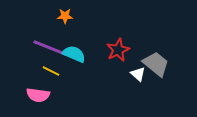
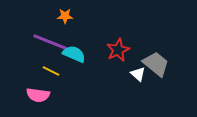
purple line: moved 6 px up
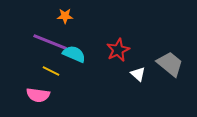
gray trapezoid: moved 14 px right
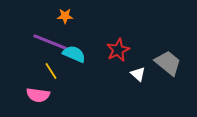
gray trapezoid: moved 2 px left, 1 px up
yellow line: rotated 30 degrees clockwise
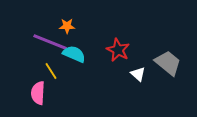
orange star: moved 2 px right, 10 px down
red star: rotated 20 degrees counterclockwise
pink semicircle: moved 2 px up; rotated 85 degrees clockwise
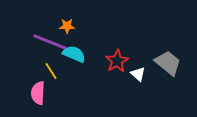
red star: moved 1 px left, 11 px down; rotated 15 degrees clockwise
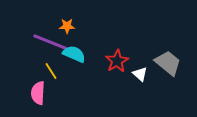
white triangle: moved 2 px right
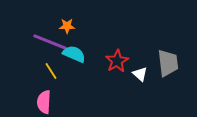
gray trapezoid: rotated 44 degrees clockwise
pink semicircle: moved 6 px right, 9 px down
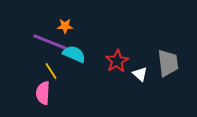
orange star: moved 2 px left
pink semicircle: moved 1 px left, 9 px up
